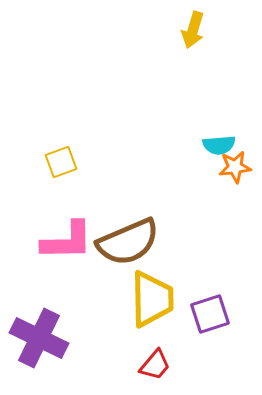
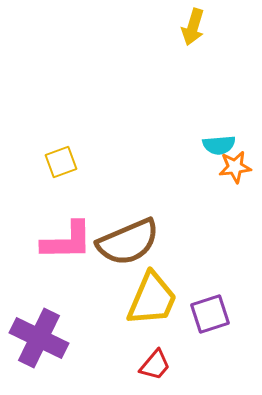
yellow arrow: moved 3 px up
yellow trapezoid: rotated 24 degrees clockwise
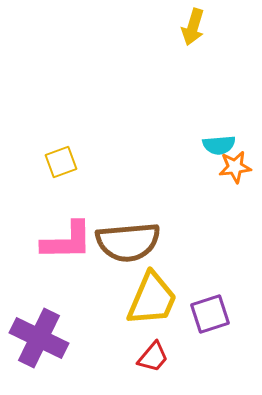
brown semicircle: rotated 18 degrees clockwise
red trapezoid: moved 2 px left, 8 px up
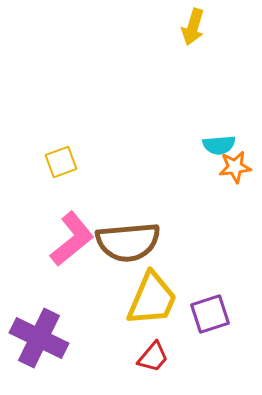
pink L-shape: moved 5 px right, 2 px up; rotated 38 degrees counterclockwise
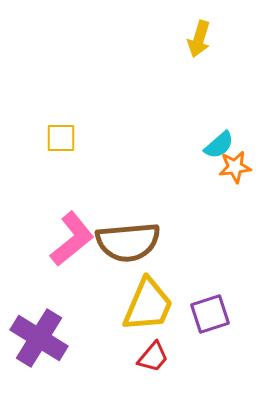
yellow arrow: moved 6 px right, 12 px down
cyan semicircle: rotated 36 degrees counterclockwise
yellow square: moved 24 px up; rotated 20 degrees clockwise
yellow trapezoid: moved 4 px left, 6 px down
purple cross: rotated 6 degrees clockwise
